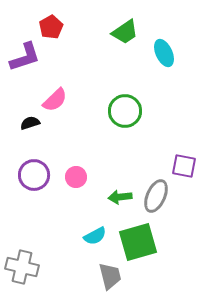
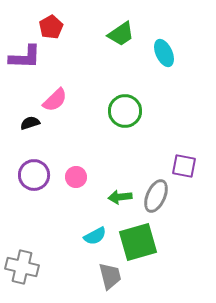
green trapezoid: moved 4 px left, 2 px down
purple L-shape: rotated 20 degrees clockwise
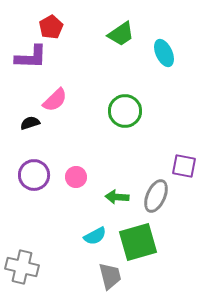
purple L-shape: moved 6 px right
green arrow: moved 3 px left; rotated 10 degrees clockwise
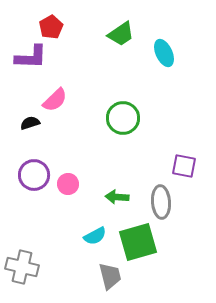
green circle: moved 2 px left, 7 px down
pink circle: moved 8 px left, 7 px down
gray ellipse: moved 5 px right, 6 px down; rotated 28 degrees counterclockwise
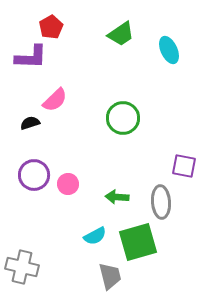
cyan ellipse: moved 5 px right, 3 px up
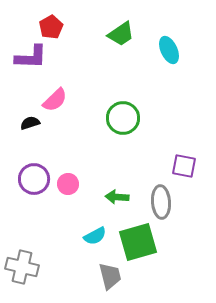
purple circle: moved 4 px down
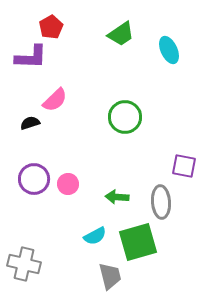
green circle: moved 2 px right, 1 px up
gray cross: moved 2 px right, 3 px up
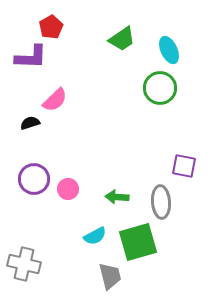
green trapezoid: moved 1 px right, 5 px down
green circle: moved 35 px right, 29 px up
pink circle: moved 5 px down
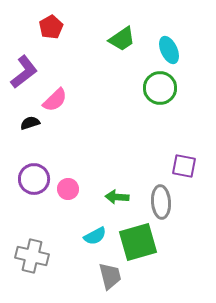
purple L-shape: moved 7 px left, 15 px down; rotated 40 degrees counterclockwise
gray cross: moved 8 px right, 8 px up
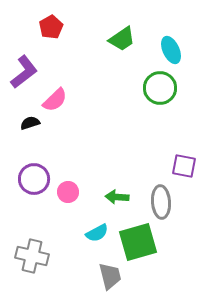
cyan ellipse: moved 2 px right
pink circle: moved 3 px down
cyan semicircle: moved 2 px right, 3 px up
